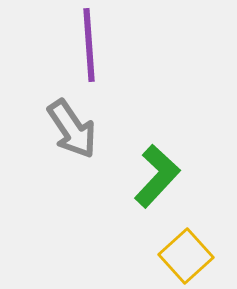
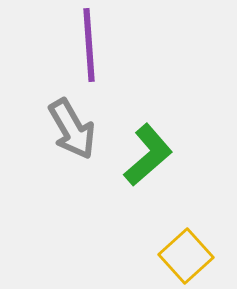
gray arrow: rotated 4 degrees clockwise
green L-shape: moved 9 px left, 21 px up; rotated 6 degrees clockwise
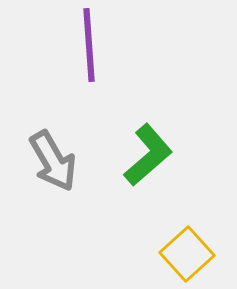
gray arrow: moved 19 px left, 32 px down
yellow square: moved 1 px right, 2 px up
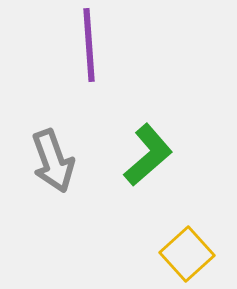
gray arrow: rotated 10 degrees clockwise
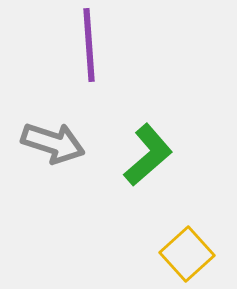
gray arrow: moved 18 px up; rotated 52 degrees counterclockwise
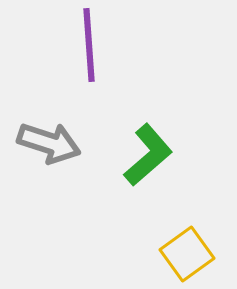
gray arrow: moved 4 px left
yellow square: rotated 6 degrees clockwise
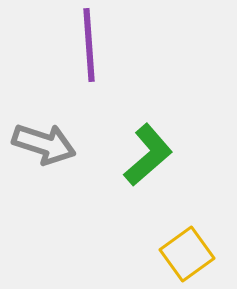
gray arrow: moved 5 px left, 1 px down
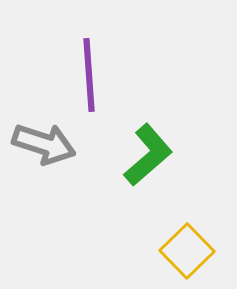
purple line: moved 30 px down
yellow square: moved 3 px up; rotated 8 degrees counterclockwise
